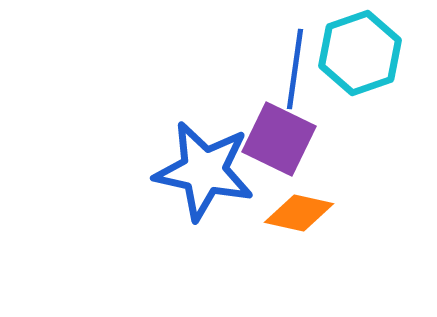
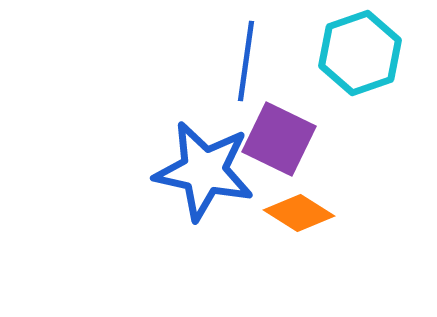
blue line: moved 49 px left, 8 px up
orange diamond: rotated 20 degrees clockwise
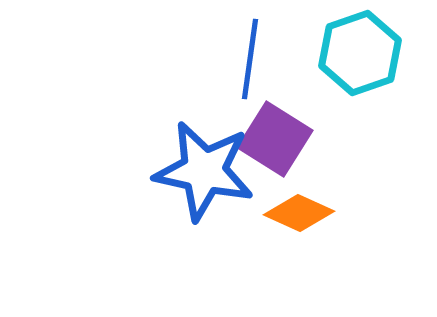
blue line: moved 4 px right, 2 px up
purple square: moved 4 px left; rotated 6 degrees clockwise
orange diamond: rotated 8 degrees counterclockwise
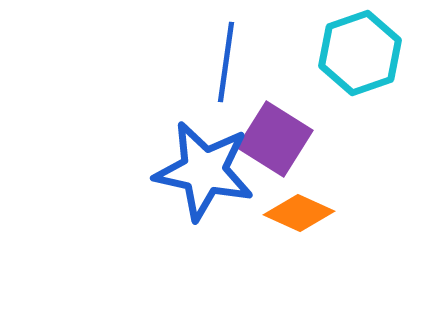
blue line: moved 24 px left, 3 px down
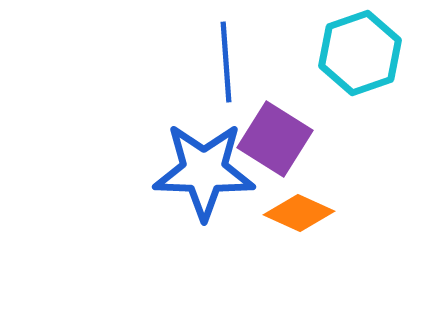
blue line: rotated 12 degrees counterclockwise
blue star: rotated 10 degrees counterclockwise
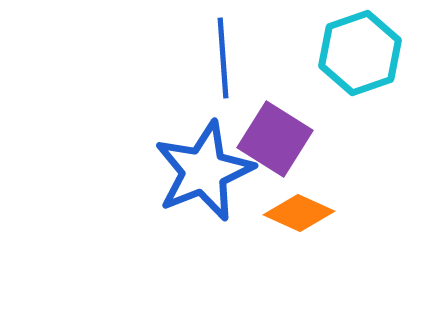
blue line: moved 3 px left, 4 px up
blue star: rotated 24 degrees counterclockwise
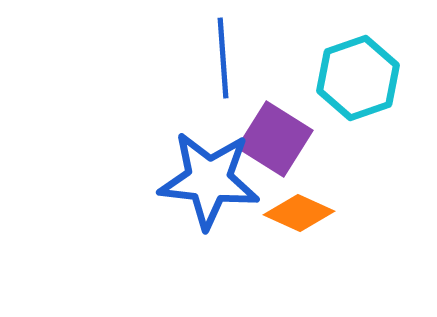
cyan hexagon: moved 2 px left, 25 px down
blue star: moved 5 px right, 9 px down; rotated 28 degrees clockwise
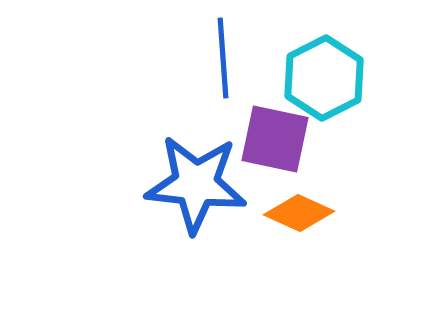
cyan hexagon: moved 34 px left; rotated 8 degrees counterclockwise
purple square: rotated 20 degrees counterclockwise
blue star: moved 13 px left, 4 px down
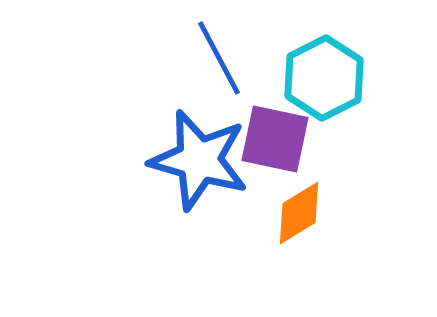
blue line: moved 4 px left; rotated 24 degrees counterclockwise
blue star: moved 3 px right, 24 px up; rotated 10 degrees clockwise
orange diamond: rotated 56 degrees counterclockwise
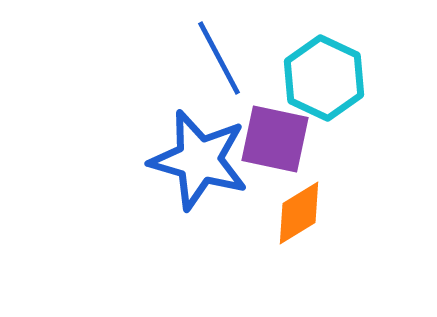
cyan hexagon: rotated 8 degrees counterclockwise
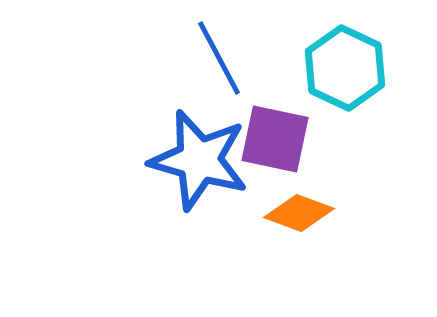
cyan hexagon: moved 21 px right, 10 px up
orange diamond: rotated 52 degrees clockwise
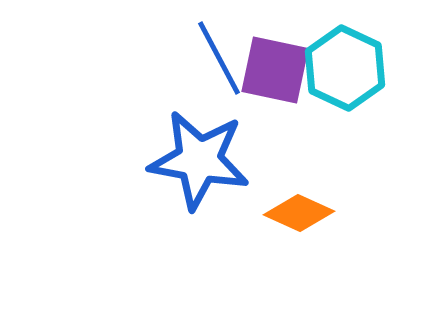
purple square: moved 69 px up
blue star: rotated 6 degrees counterclockwise
orange diamond: rotated 4 degrees clockwise
